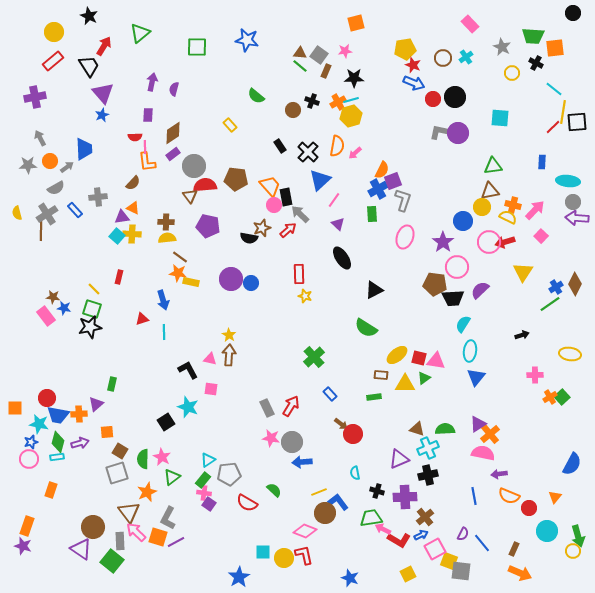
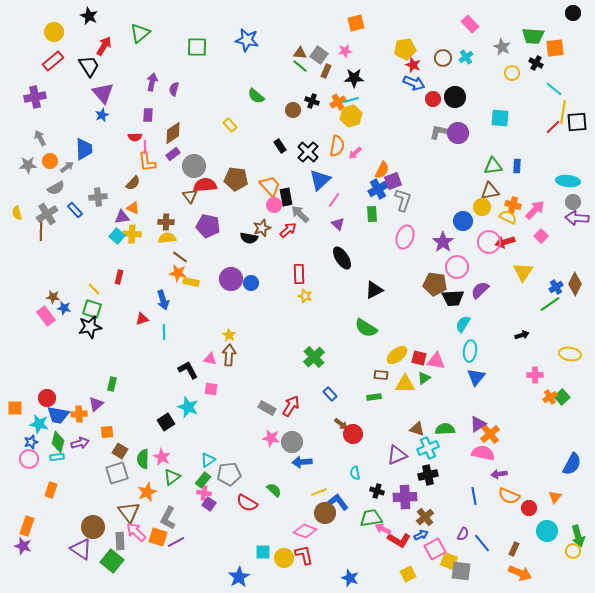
blue rectangle at (542, 162): moved 25 px left, 4 px down
gray rectangle at (267, 408): rotated 36 degrees counterclockwise
purple triangle at (399, 459): moved 2 px left, 4 px up
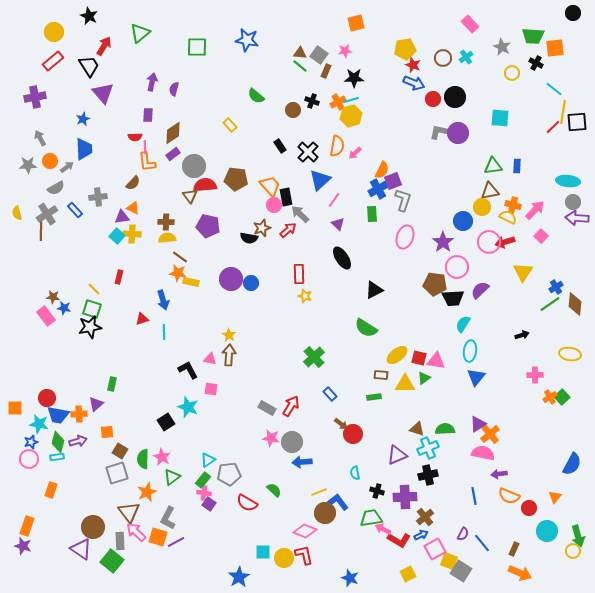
blue star at (102, 115): moved 19 px left, 4 px down
brown diamond at (575, 284): moved 20 px down; rotated 20 degrees counterclockwise
purple arrow at (80, 443): moved 2 px left, 2 px up
gray square at (461, 571): rotated 25 degrees clockwise
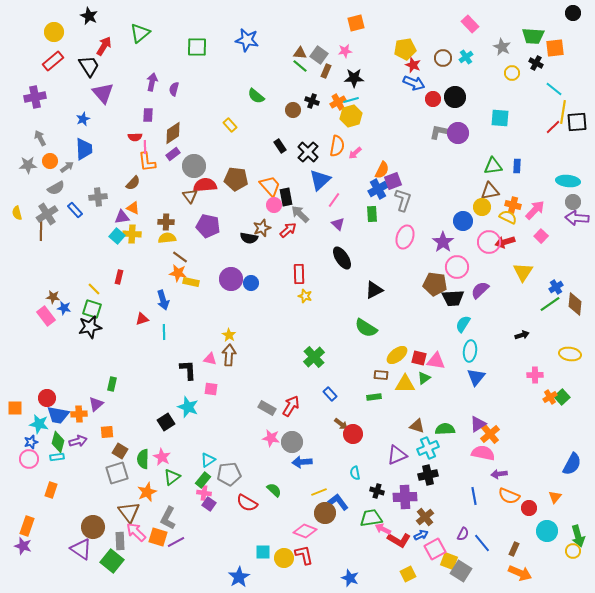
black L-shape at (188, 370): rotated 25 degrees clockwise
brown triangle at (417, 429): moved 3 px up
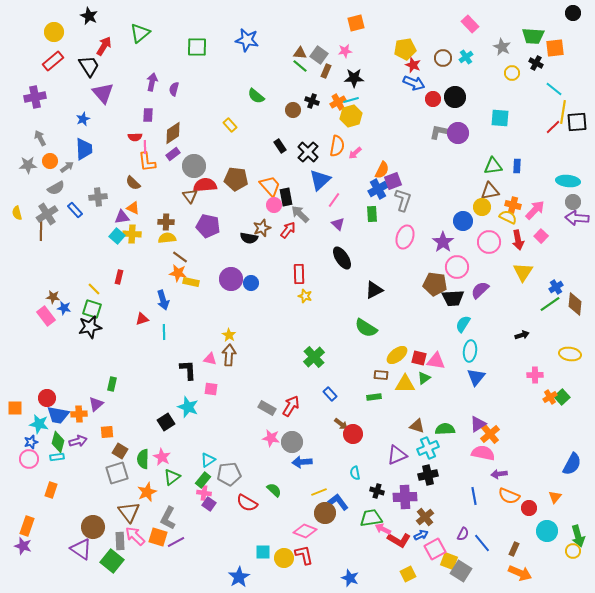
brown semicircle at (133, 183): rotated 91 degrees clockwise
red arrow at (288, 230): rotated 12 degrees counterclockwise
red arrow at (505, 242): moved 13 px right, 2 px up; rotated 84 degrees counterclockwise
pink arrow at (136, 532): moved 1 px left, 4 px down
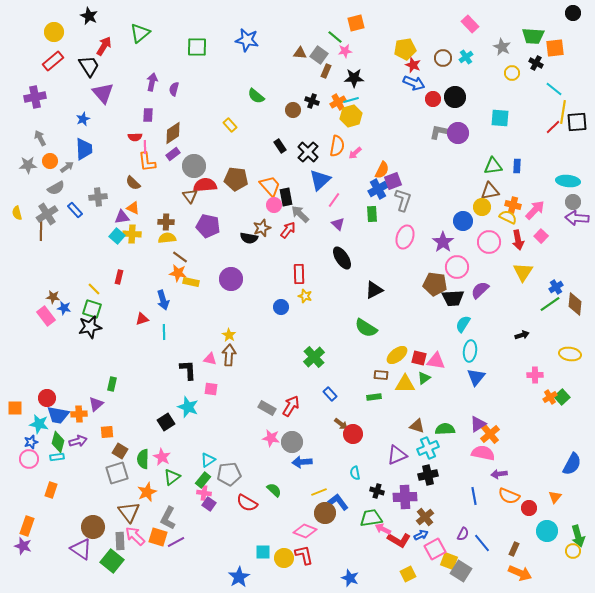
green line at (300, 66): moved 35 px right, 29 px up
blue circle at (251, 283): moved 30 px right, 24 px down
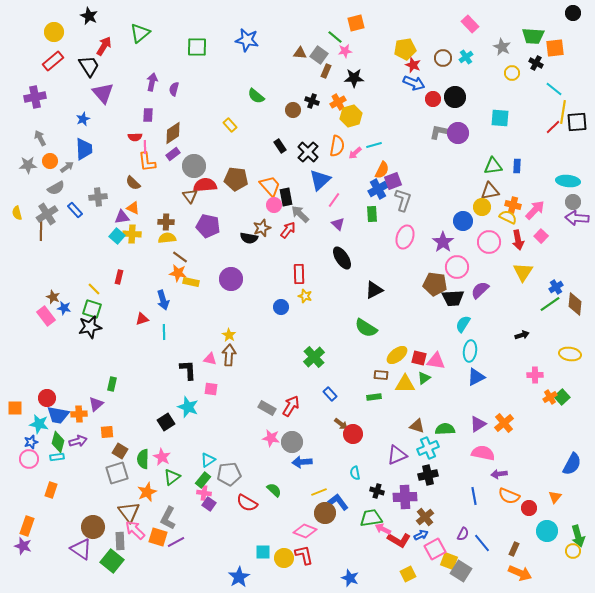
cyan line at (351, 100): moved 23 px right, 45 px down
brown star at (53, 297): rotated 16 degrees clockwise
blue triangle at (476, 377): rotated 24 degrees clockwise
orange cross at (490, 434): moved 14 px right, 11 px up
pink arrow at (135, 536): moved 6 px up
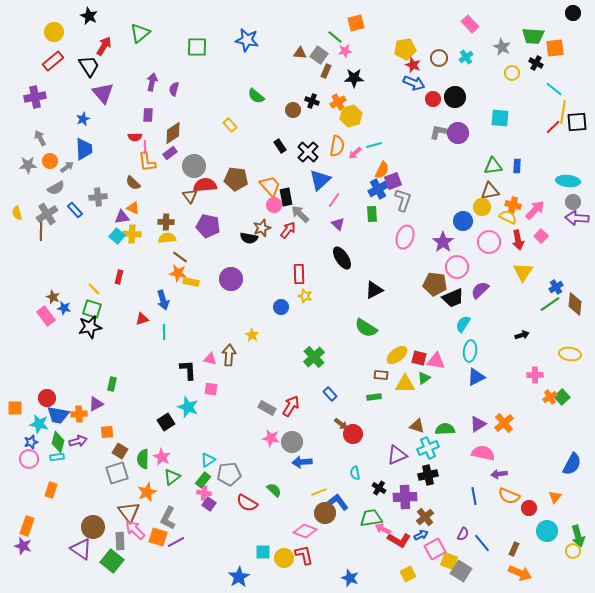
brown circle at (443, 58): moved 4 px left
purple rectangle at (173, 154): moved 3 px left, 1 px up
black trapezoid at (453, 298): rotated 20 degrees counterclockwise
yellow star at (229, 335): moved 23 px right
purple triangle at (96, 404): rotated 14 degrees clockwise
black cross at (377, 491): moved 2 px right, 3 px up; rotated 16 degrees clockwise
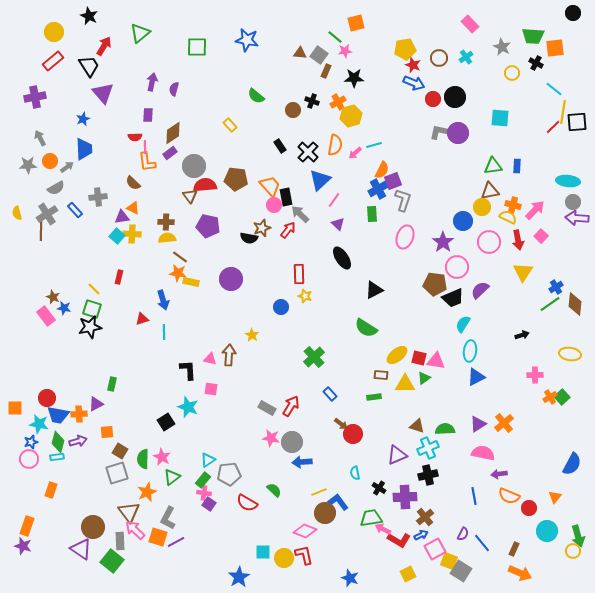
orange semicircle at (337, 146): moved 2 px left, 1 px up
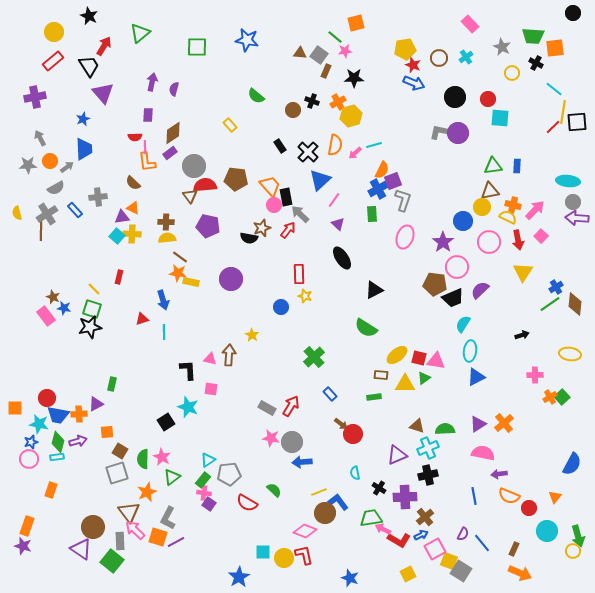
red circle at (433, 99): moved 55 px right
